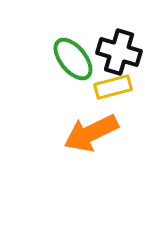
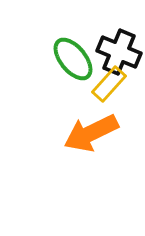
black cross: rotated 6 degrees clockwise
yellow rectangle: moved 4 px left, 3 px up; rotated 33 degrees counterclockwise
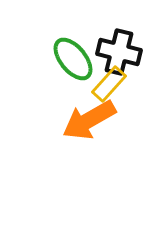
black cross: rotated 9 degrees counterclockwise
orange arrow: moved 2 px left, 13 px up; rotated 4 degrees counterclockwise
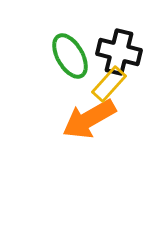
green ellipse: moved 3 px left, 3 px up; rotated 9 degrees clockwise
orange arrow: moved 1 px up
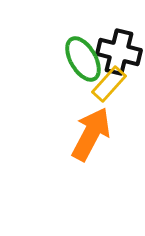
green ellipse: moved 13 px right, 3 px down
orange arrow: moved 2 px right, 15 px down; rotated 148 degrees clockwise
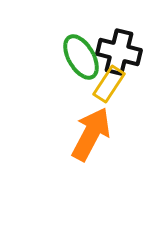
green ellipse: moved 2 px left, 2 px up
yellow rectangle: rotated 9 degrees counterclockwise
